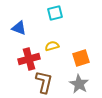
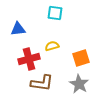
cyan square: rotated 21 degrees clockwise
blue triangle: moved 1 px left, 1 px down; rotated 28 degrees counterclockwise
brown L-shape: moved 2 px left, 1 px down; rotated 85 degrees clockwise
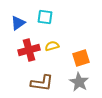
cyan square: moved 10 px left, 4 px down
blue triangle: moved 6 px up; rotated 28 degrees counterclockwise
red cross: moved 9 px up
gray star: moved 2 px up
